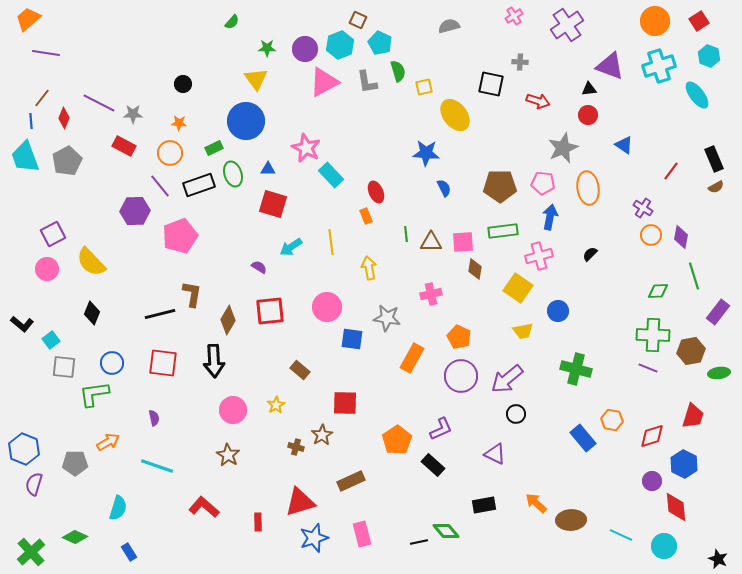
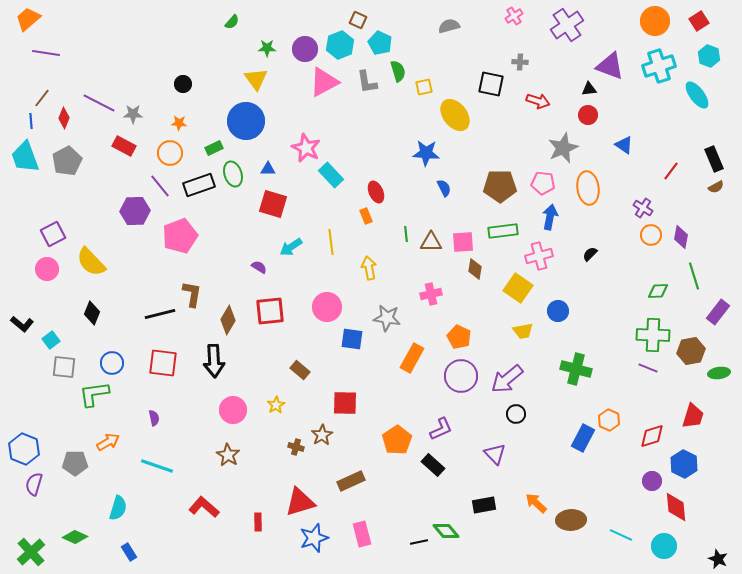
orange hexagon at (612, 420): moved 3 px left; rotated 15 degrees clockwise
blue rectangle at (583, 438): rotated 68 degrees clockwise
purple triangle at (495, 454): rotated 20 degrees clockwise
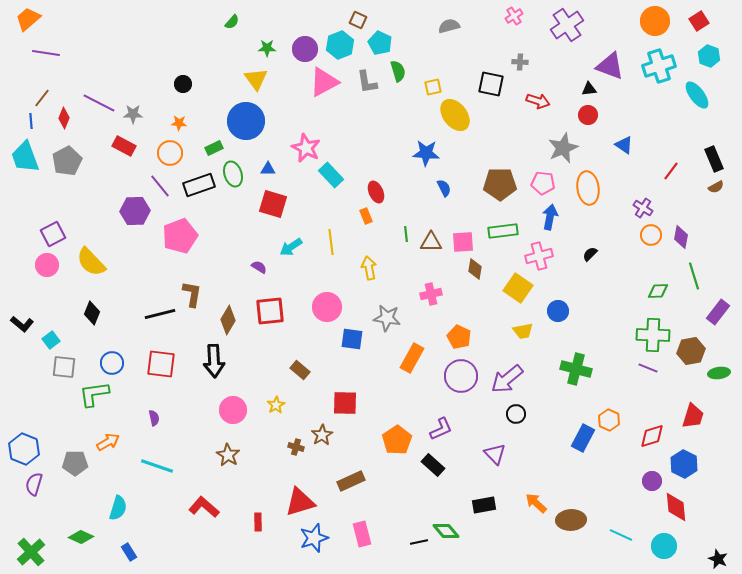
yellow square at (424, 87): moved 9 px right
brown pentagon at (500, 186): moved 2 px up
pink circle at (47, 269): moved 4 px up
red square at (163, 363): moved 2 px left, 1 px down
green diamond at (75, 537): moved 6 px right
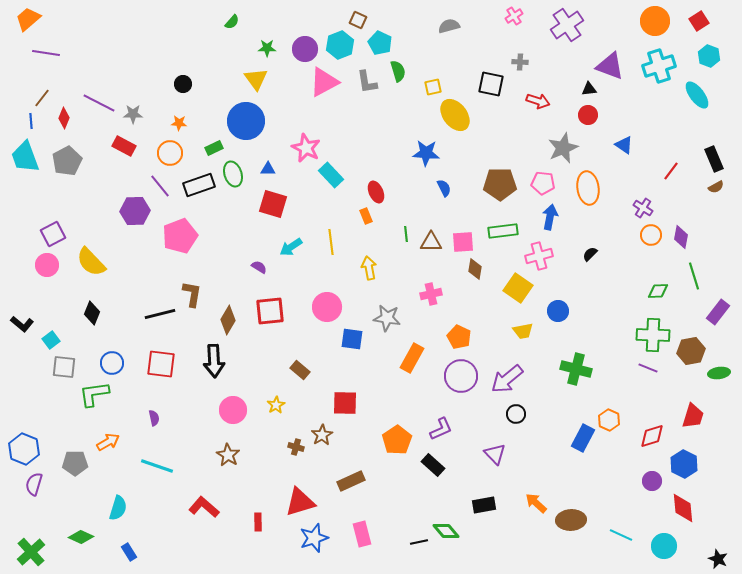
red diamond at (676, 507): moved 7 px right, 1 px down
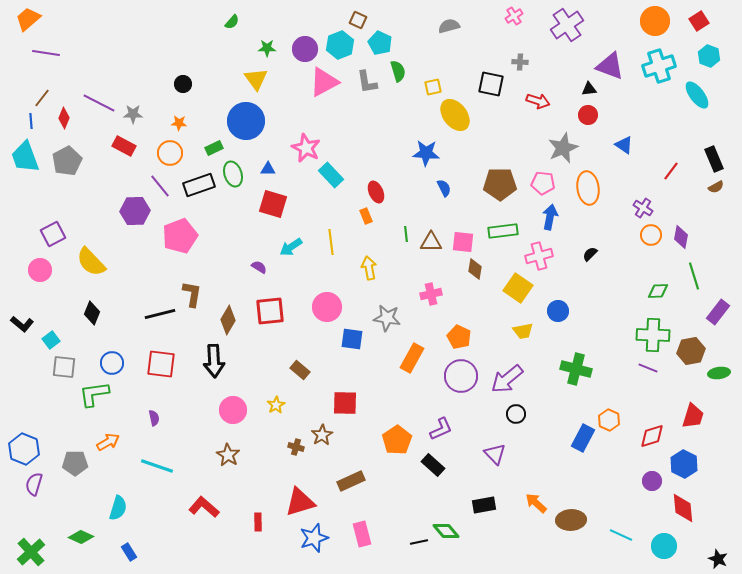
pink square at (463, 242): rotated 10 degrees clockwise
pink circle at (47, 265): moved 7 px left, 5 px down
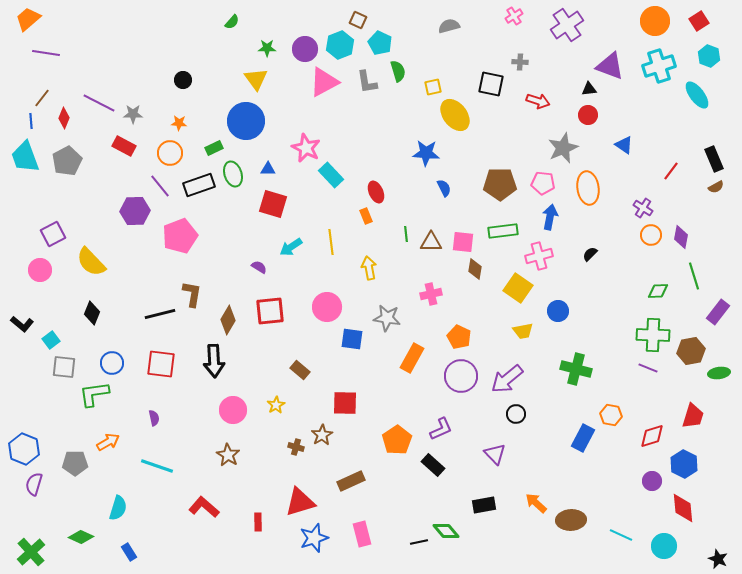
black circle at (183, 84): moved 4 px up
orange hexagon at (609, 420): moved 2 px right, 5 px up; rotated 15 degrees counterclockwise
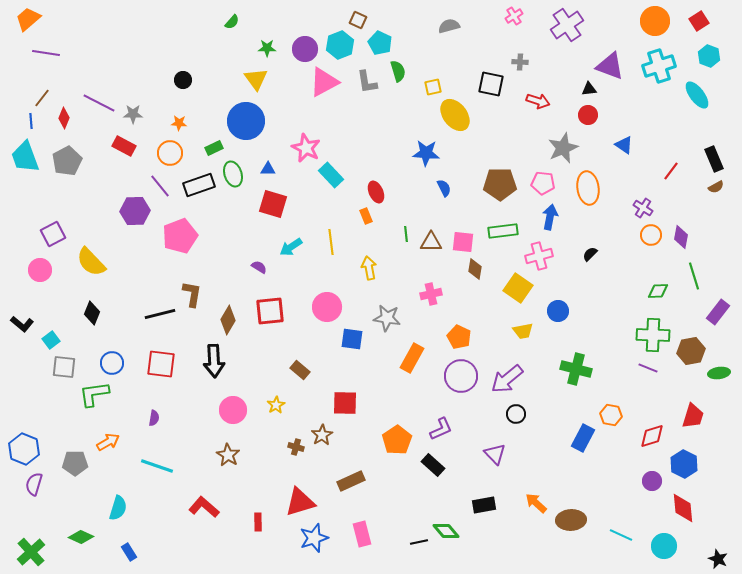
purple semicircle at (154, 418): rotated 21 degrees clockwise
